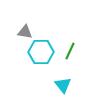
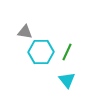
green line: moved 3 px left, 1 px down
cyan triangle: moved 4 px right, 5 px up
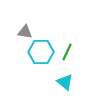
cyan triangle: moved 2 px left, 2 px down; rotated 12 degrees counterclockwise
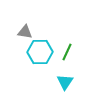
cyan hexagon: moved 1 px left
cyan triangle: rotated 24 degrees clockwise
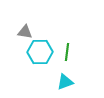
green line: rotated 18 degrees counterclockwise
cyan triangle: rotated 36 degrees clockwise
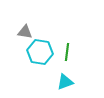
cyan hexagon: rotated 10 degrees clockwise
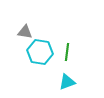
cyan triangle: moved 2 px right
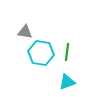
cyan hexagon: moved 1 px right, 1 px down
